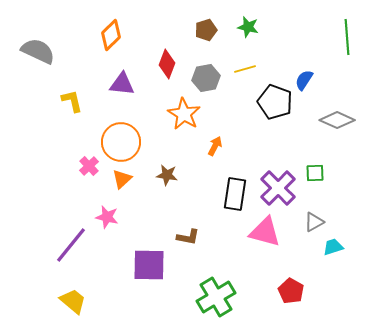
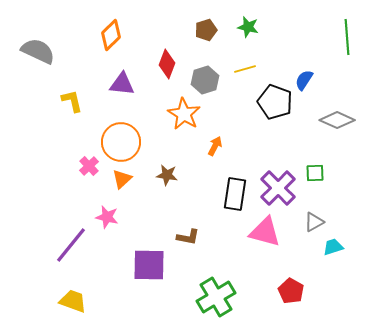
gray hexagon: moved 1 px left, 2 px down; rotated 8 degrees counterclockwise
yellow trapezoid: rotated 20 degrees counterclockwise
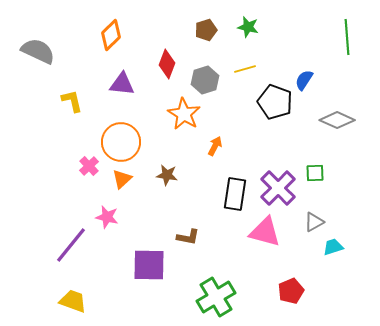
red pentagon: rotated 20 degrees clockwise
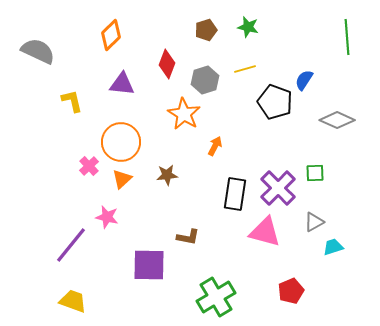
brown star: rotated 15 degrees counterclockwise
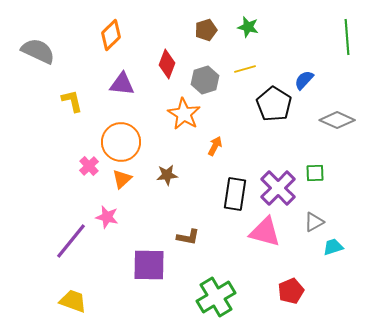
blue semicircle: rotated 10 degrees clockwise
black pentagon: moved 1 px left, 2 px down; rotated 12 degrees clockwise
purple line: moved 4 px up
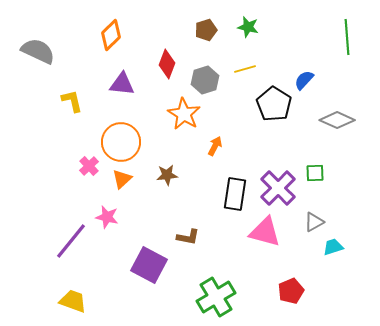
purple square: rotated 27 degrees clockwise
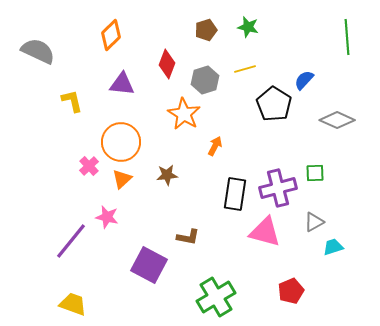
purple cross: rotated 30 degrees clockwise
yellow trapezoid: moved 3 px down
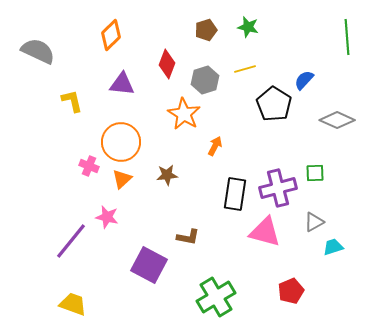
pink cross: rotated 24 degrees counterclockwise
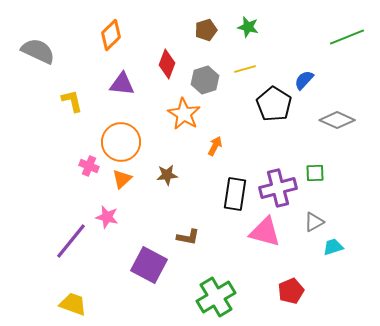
green line: rotated 72 degrees clockwise
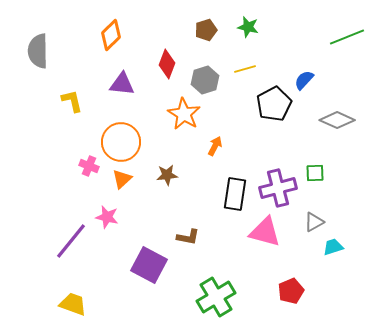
gray semicircle: rotated 116 degrees counterclockwise
black pentagon: rotated 12 degrees clockwise
